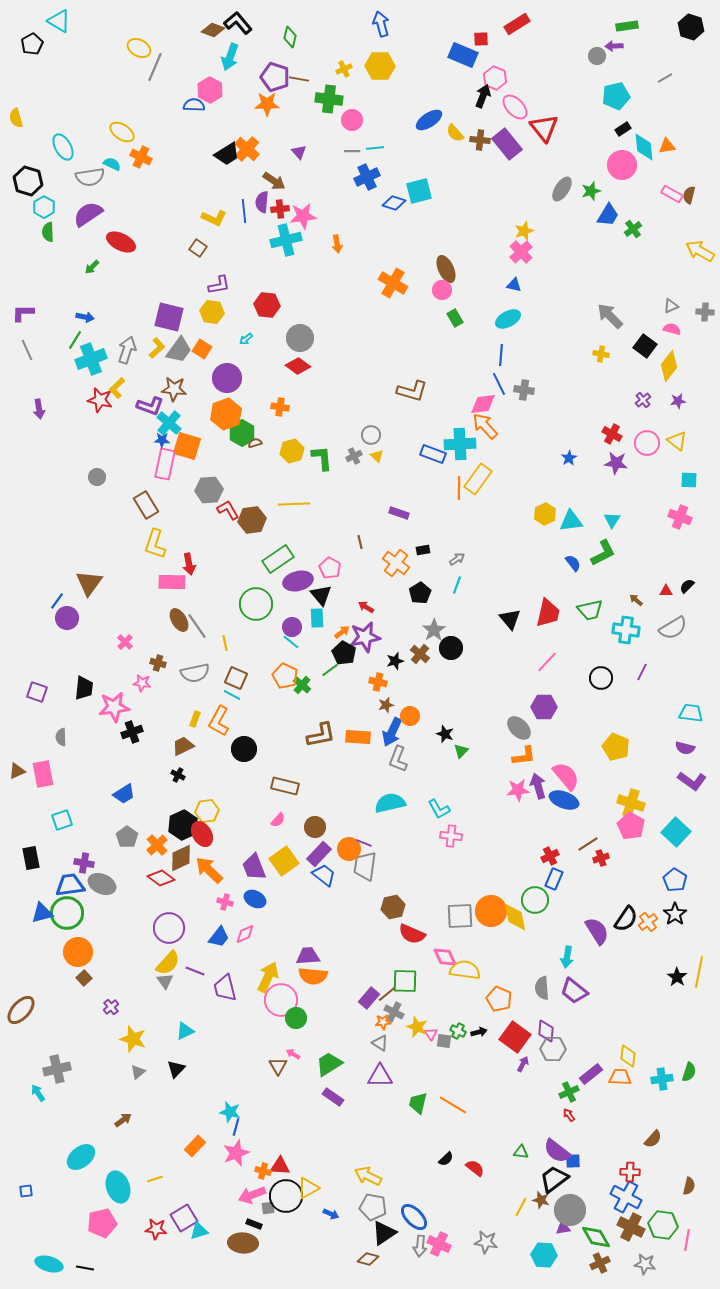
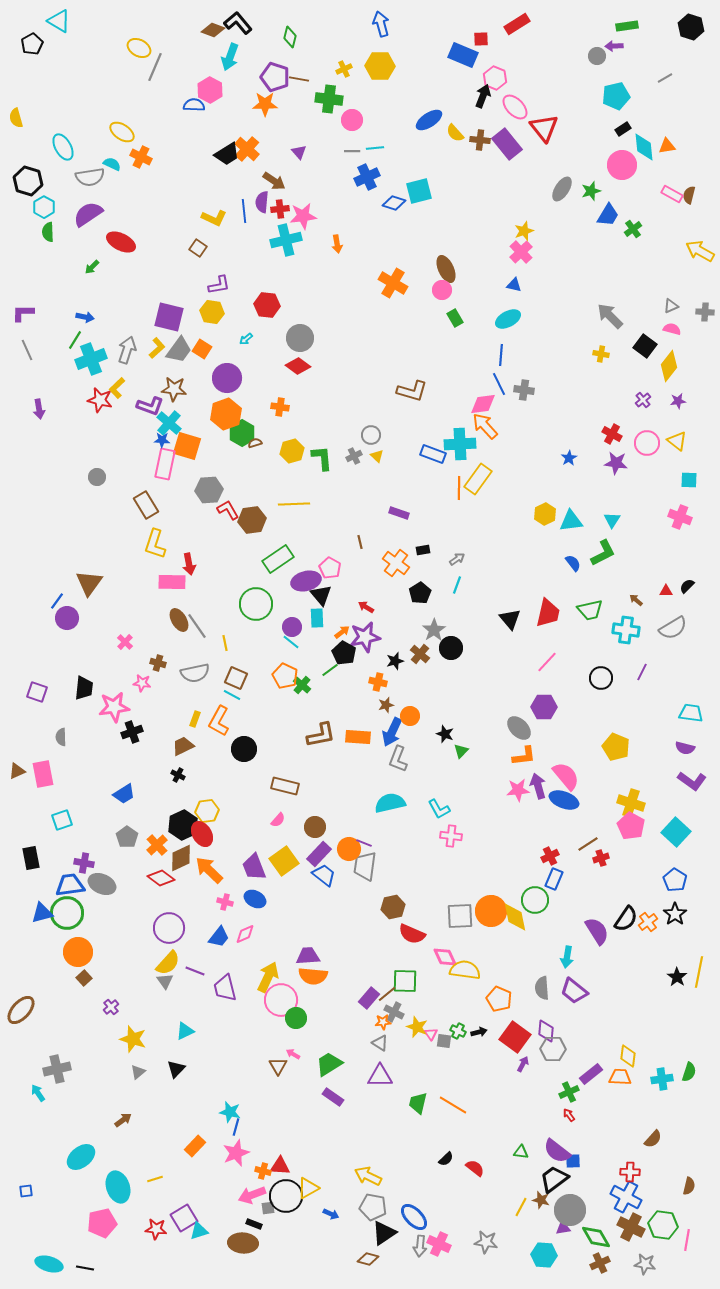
orange star at (267, 104): moved 2 px left
purple ellipse at (298, 581): moved 8 px right
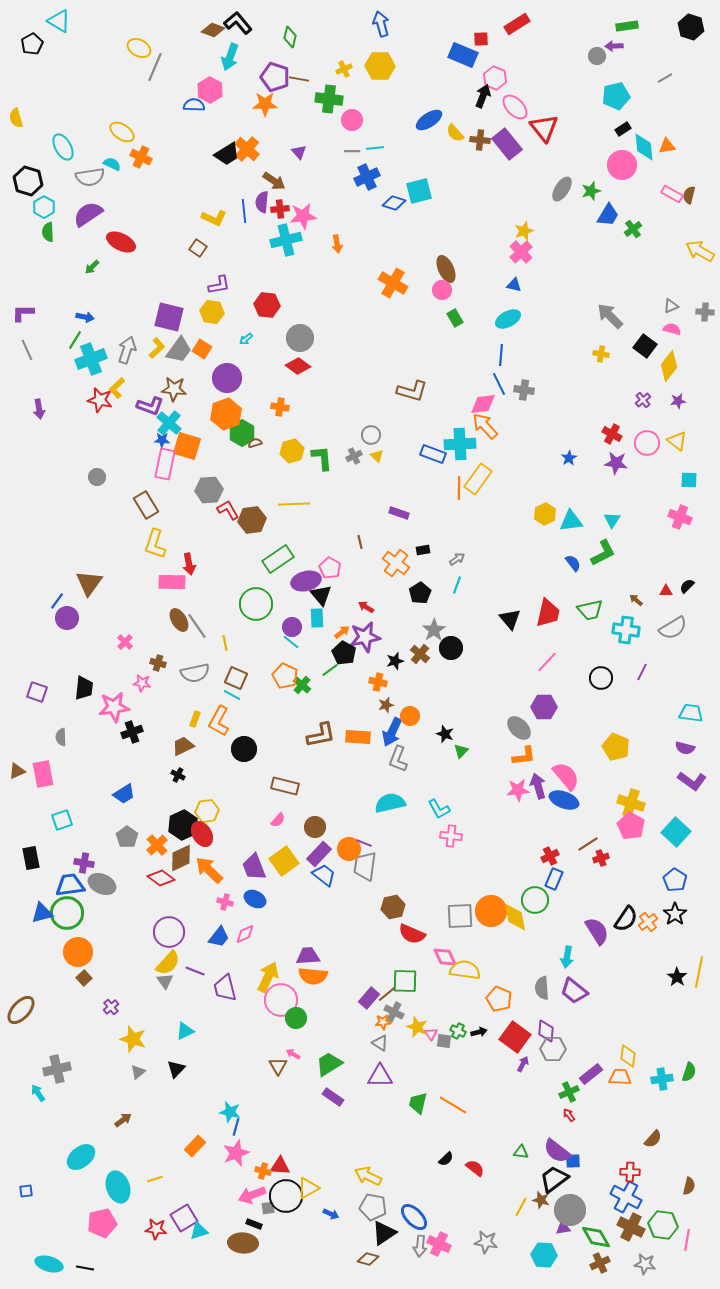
purple circle at (169, 928): moved 4 px down
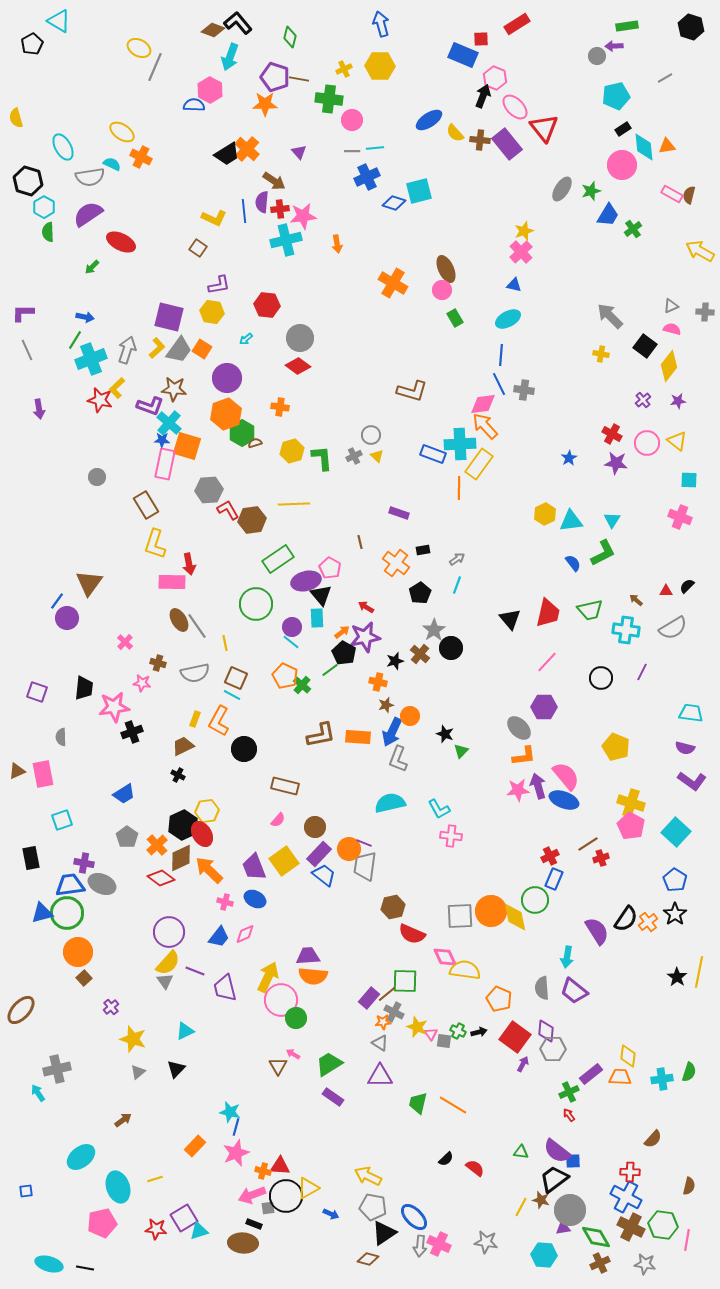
yellow rectangle at (478, 479): moved 1 px right, 15 px up
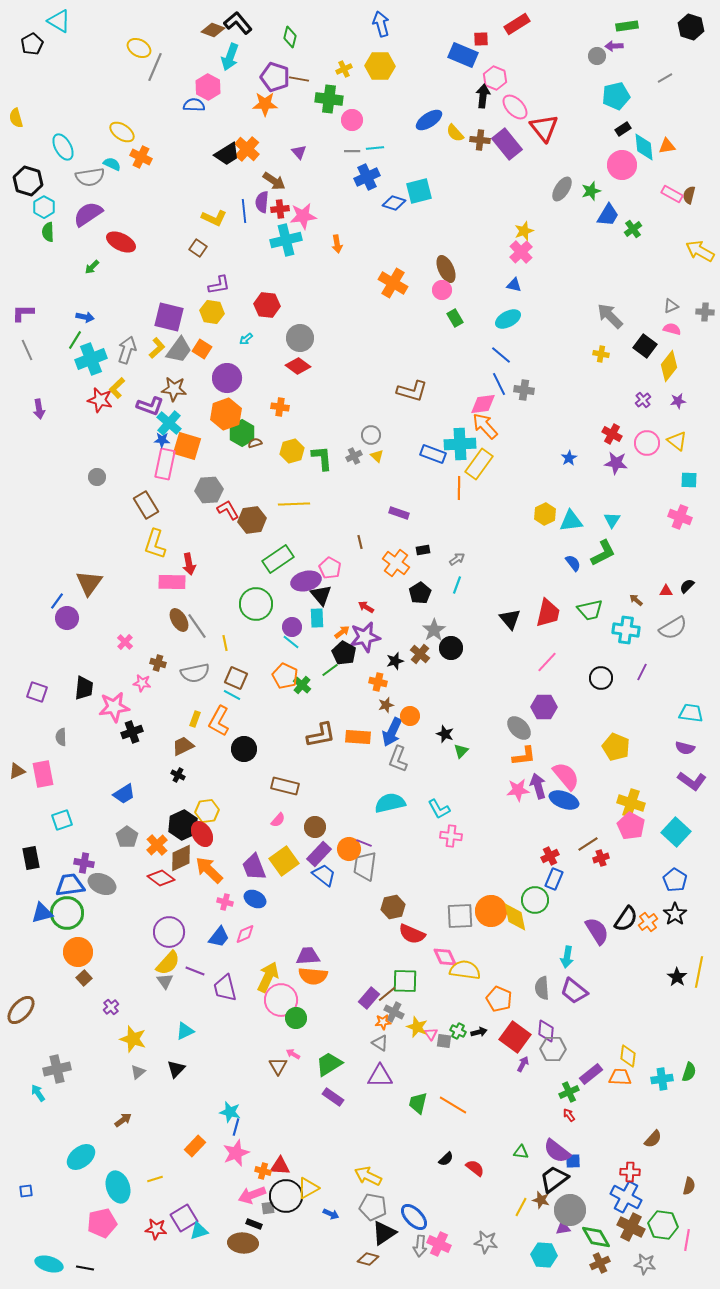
pink hexagon at (210, 90): moved 2 px left, 3 px up
black arrow at (483, 96): rotated 15 degrees counterclockwise
blue line at (501, 355): rotated 55 degrees counterclockwise
